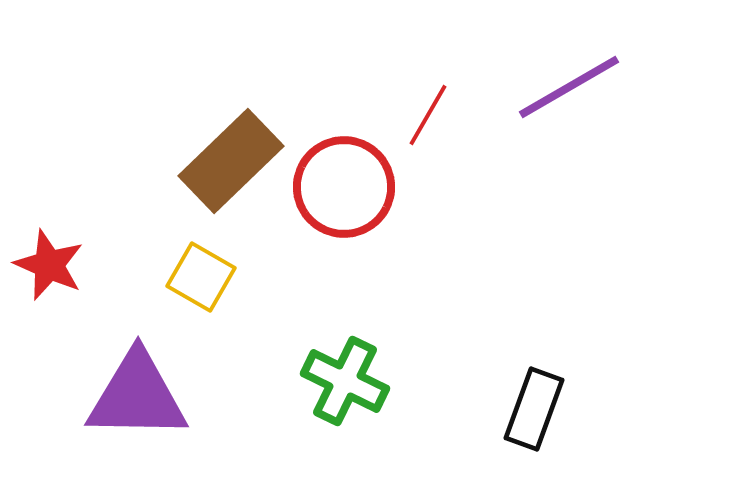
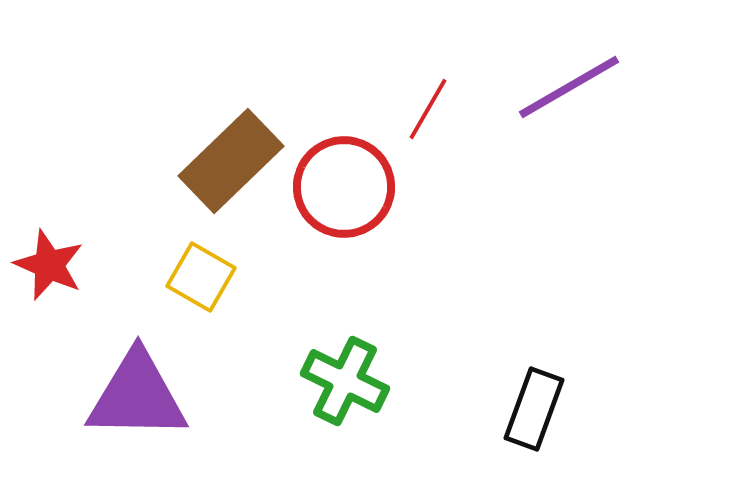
red line: moved 6 px up
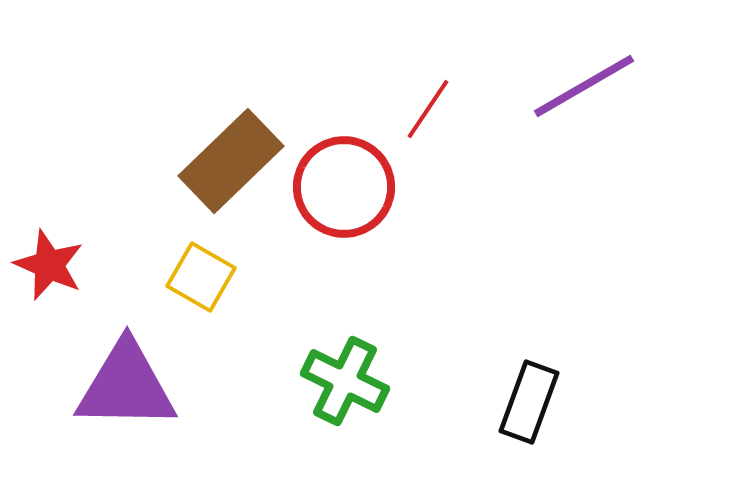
purple line: moved 15 px right, 1 px up
red line: rotated 4 degrees clockwise
purple triangle: moved 11 px left, 10 px up
black rectangle: moved 5 px left, 7 px up
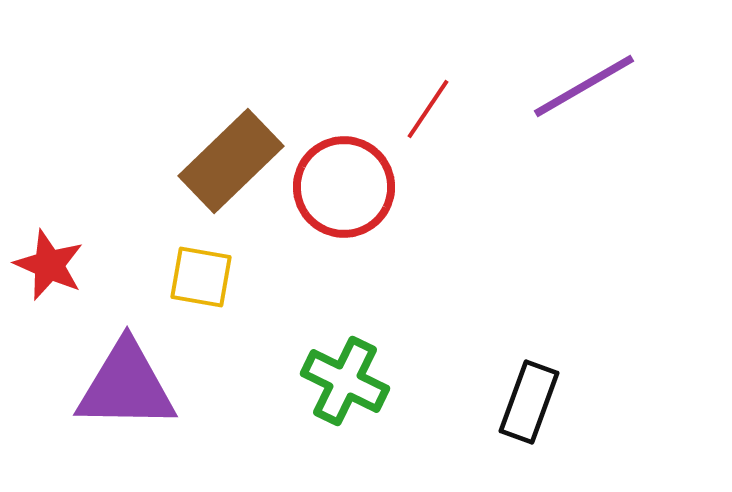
yellow square: rotated 20 degrees counterclockwise
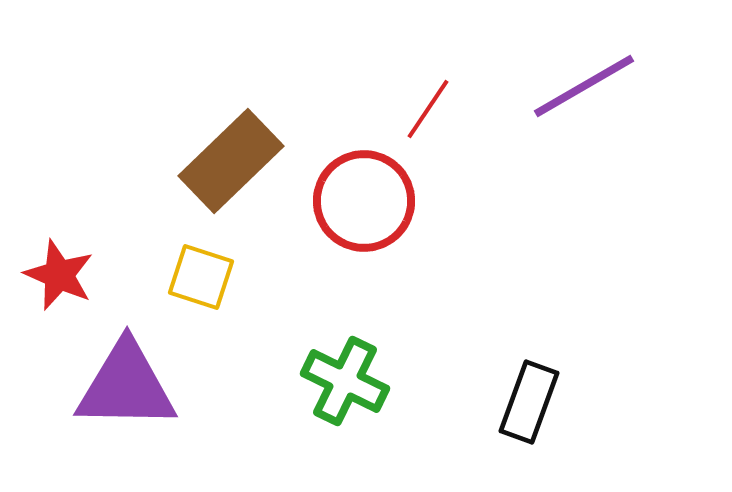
red circle: moved 20 px right, 14 px down
red star: moved 10 px right, 10 px down
yellow square: rotated 8 degrees clockwise
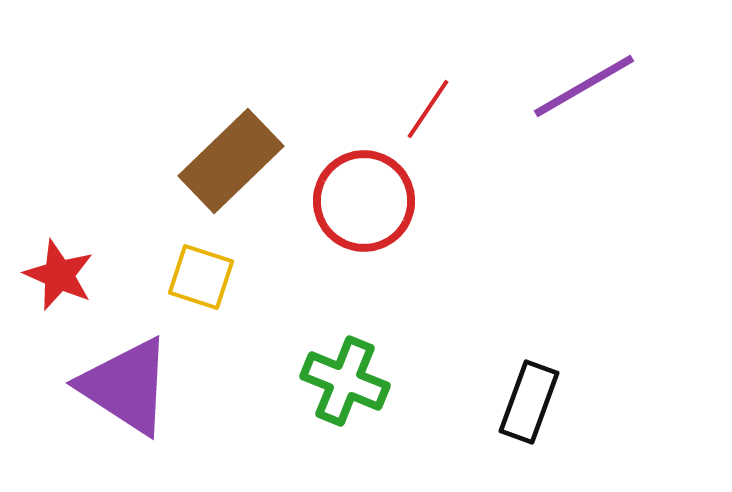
green cross: rotated 4 degrees counterclockwise
purple triangle: rotated 32 degrees clockwise
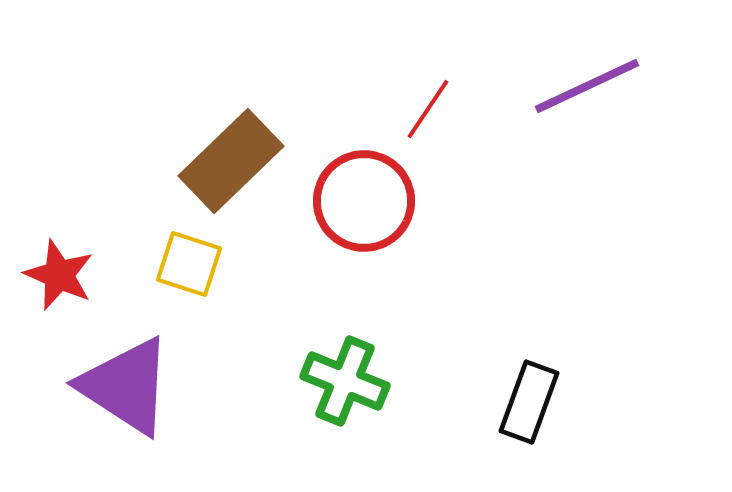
purple line: moved 3 px right; rotated 5 degrees clockwise
yellow square: moved 12 px left, 13 px up
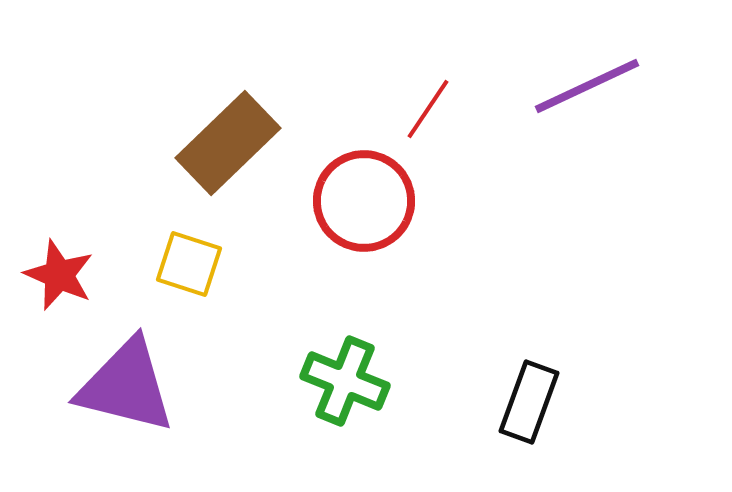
brown rectangle: moved 3 px left, 18 px up
purple triangle: rotated 19 degrees counterclockwise
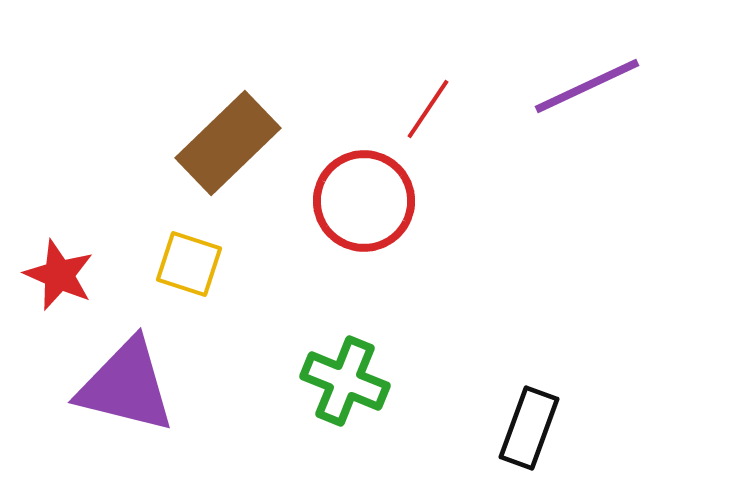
black rectangle: moved 26 px down
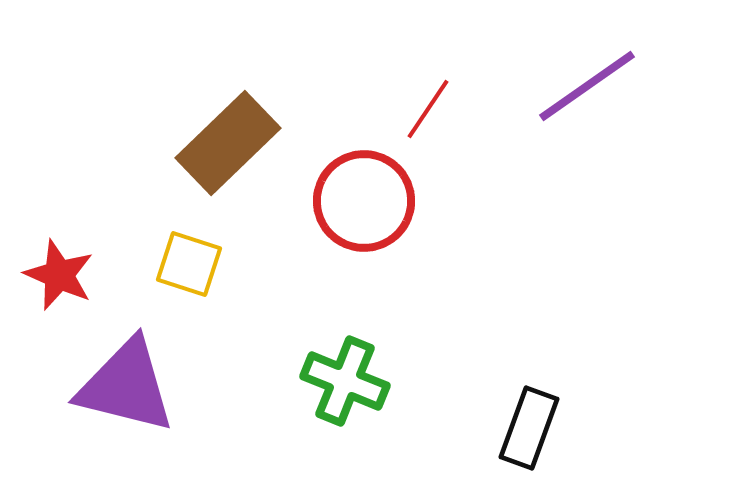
purple line: rotated 10 degrees counterclockwise
